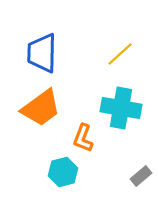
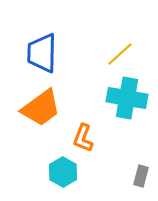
cyan cross: moved 6 px right, 10 px up
cyan hexagon: rotated 16 degrees counterclockwise
gray rectangle: rotated 35 degrees counterclockwise
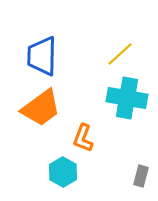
blue trapezoid: moved 3 px down
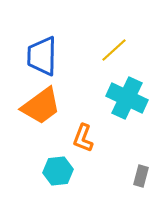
yellow line: moved 6 px left, 4 px up
cyan cross: rotated 15 degrees clockwise
orange trapezoid: moved 2 px up
cyan hexagon: moved 5 px left, 1 px up; rotated 24 degrees clockwise
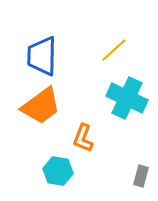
cyan hexagon: rotated 16 degrees clockwise
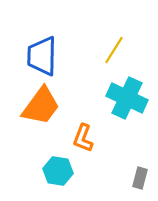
yellow line: rotated 16 degrees counterclockwise
orange trapezoid: rotated 18 degrees counterclockwise
gray rectangle: moved 1 px left, 2 px down
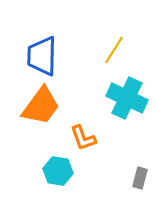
orange L-shape: rotated 40 degrees counterclockwise
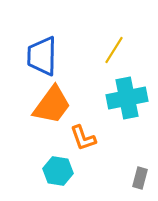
cyan cross: rotated 36 degrees counterclockwise
orange trapezoid: moved 11 px right, 1 px up
